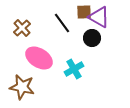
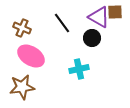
brown square: moved 31 px right
brown cross: rotated 24 degrees counterclockwise
pink ellipse: moved 8 px left, 2 px up
cyan cross: moved 5 px right; rotated 18 degrees clockwise
brown star: rotated 20 degrees counterclockwise
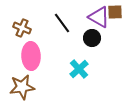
pink ellipse: rotated 56 degrees clockwise
cyan cross: rotated 30 degrees counterclockwise
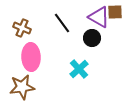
pink ellipse: moved 1 px down
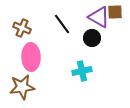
black line: moved 1 px down
cyan cross: moved 3 px right, 2 px down; rotated 30 degrees clockwise
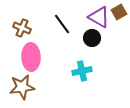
brown square: moved 4 px right; rotated 28 degrees counterclockwise
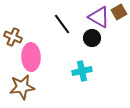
brown cross: moved 9 px left, 9 px down
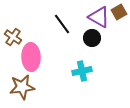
brown cross: rotated 12 degrees clockwise
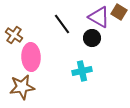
brown square: rotated 28 degrees counterclockwise
brown cross: moved 1 px right, 2 px up
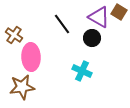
cyan cross: rotated 36 degrees clockwise
